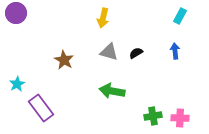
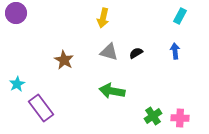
green cross: rotated 24 degrees counterclockwise
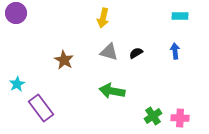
cyan rectangle: rotated 63 degrees clockwise
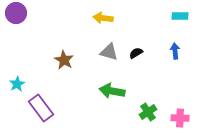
yellow arrow: rotated 84 degrees clockwise
green cross: moved 5 px left, 4 px up
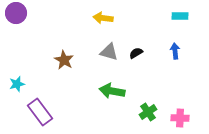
cyan star: rotated 14 degrees clockwise
purple rectangle: moved 1 px left, 4 px down
